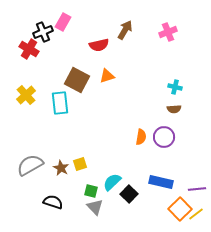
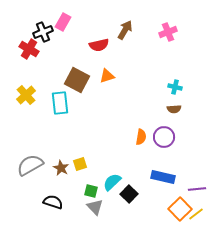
blue rectangle: moved 2 px right, 5 px up
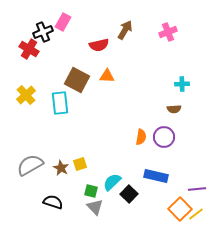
orange triangle: rotated 21 degrees clockwise
cyan cross: moved 7 px right, 3 px up; rotated 16 degrees counterclockwise
blue rectangle: moved 7 px left, 1 px up
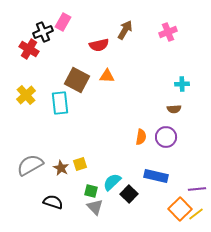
purple circle: moved 2 px right
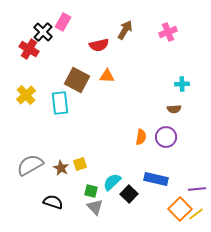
black cross: rotated 24 degrees counterclockwise
blue rectangle: moved 3 px down
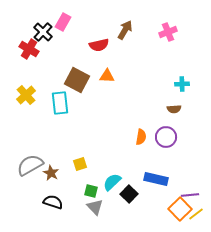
brown star: moved 10 px left, 5 px down
purple line: moved 7 px left, 6 px down
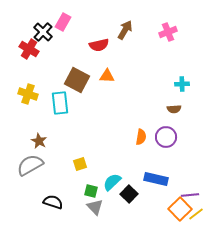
yellow cross: moved 2 px right, 1 px up; rotated 30 degrees counterclockwise
brown star: moved 12 px left, 32 px up
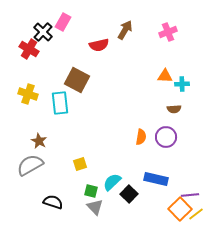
orange triangle: moved 58 px right
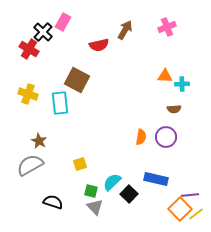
pink cross: moved 1 px left, 5 px up
